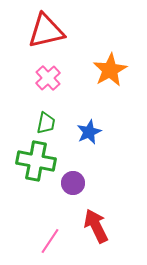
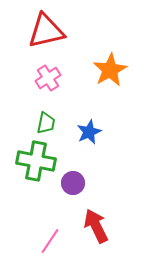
pink cross: rotated 10 degrees clockwise
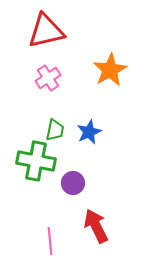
green trapezoid: moved 9 px right, 7 px down
pink line: rotated 40 degrees counterclockwise
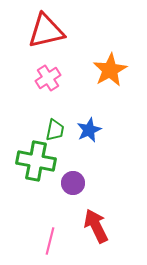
blue star: moved 2 px up
pink line: rotated 20 degrees clockwise
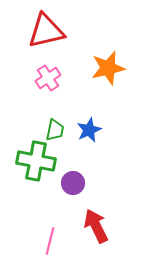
orange star: moved 2 px left, 2 px up; rotated 16 degrees clockwise
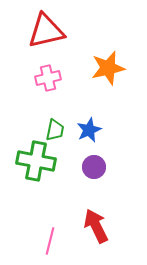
pink cross: rotated 20 degrees clockwise
purple circle: moved 21 px right, 16 px up
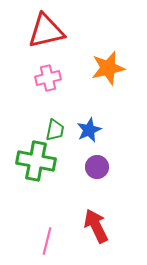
purple circle: moved 3 px right
pink line: moved 3 px left
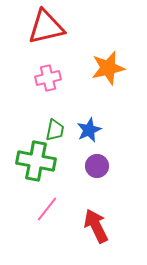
red triangle: moved 4 px up
purple circle: moved 1 px up
pink line: moved 32 px up; rotated 24 degrees clockwise
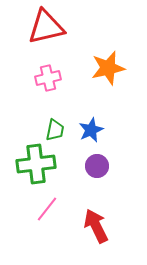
blue star: moved 2 px right
green cross: moved 3 px down; rotated 18 degrees counterclockwise
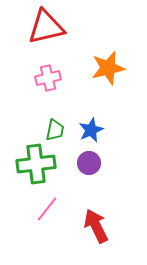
purple circle: moved 8 px left, 3 px up
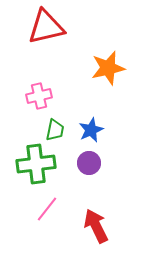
pink cross: moved 9 px left, 18 px down
